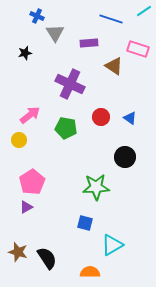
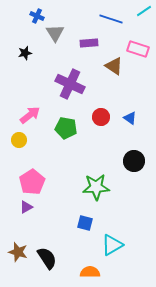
black circle: moved 9 px right, 4 px down
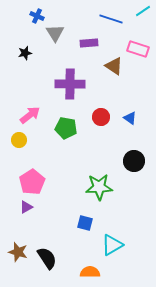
cyan line: moved 1 px left
purple cross: rotated 24 degrees counterclockwise
green star: moved 3 px right
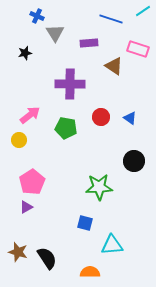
cyan triangle: rotated 25 degrees clockwise
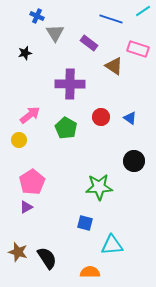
purple rectangle: rotated 42 degrees clockwise
green pentagon: rotated 20 degrees clockwise
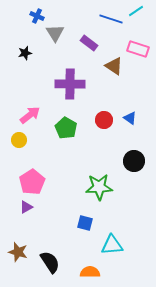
cyan line: moved 7 px left
red circle: moved 3 px right, 3 px down
black semicircle: moved 3 px right, 4 px down
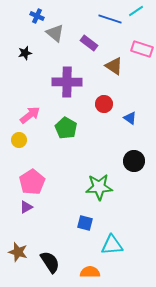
blue line: moved 1 px left
gray triangle: rotated 18 degrees counterclockwise
pink rectangle: moved 4 px right
purple cross: moved 3 px left, 2 px up
red circle: moved 16 px up
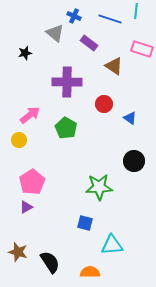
cyan line: rotated 49 degrees counterclockwise
blue cross: moved 37 px right
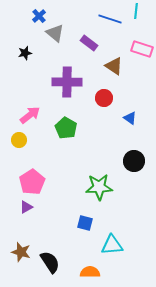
blue cross: moved 35 px left; rotated 24 degrees clockwise
red circle: moved 6 px up
brown star: moved 3 px right
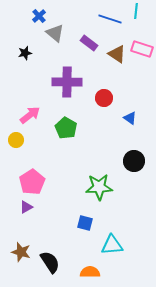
brown triangle: moved 3 px right, 12 px up
yellow circle: moved 3 px left
